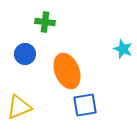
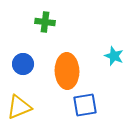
cyan star: moved 9 px left, 7 px down
blue circle: moved 2 px left, 10 px down
orange ellipse: rotated 20 degrees clockwise
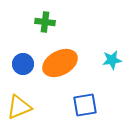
cyan star: moved 2 px left, 4 px down; rotated 30 degrees counterclockwise
orange ellipse: moved 7 px left, 8 px up; rotated 64 degrees clockwise
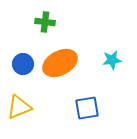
blue square: moved 2 px right, 3 px down
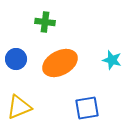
cyan star: rotated 24 degrees clockwise
blue circle: moved 7 px left, 5 px up
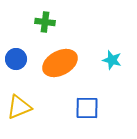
blue square: rotated 10 degrees clockwise
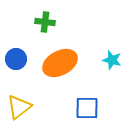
yellow triangle: rotated 16 degrees counterclockwise
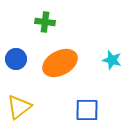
blue square: moved 2 px down
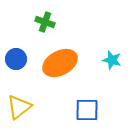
green cross: rotated 12 degrees clockwise
